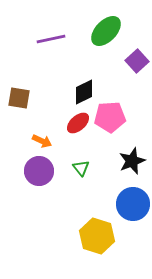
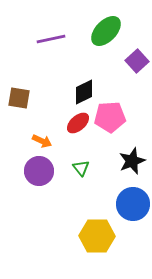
yellow hexagon: rotated 16 degrees counterclockwise
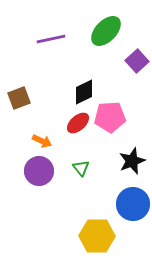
brown square: rotated 30 degrees counterclockwise
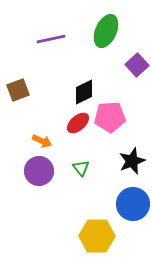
green ellipse: rotated 20 degrees counterclockwise
purple square: moved 4 px down
brown square: moved 1 px left, 8 px up
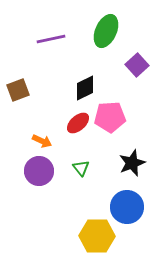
black diamond: moved 1 px right, 4 px up
black star: moved 2 px down
blue circle: moved 6 px left, 3 px down
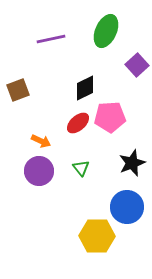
orange arrow: moved 1 px left
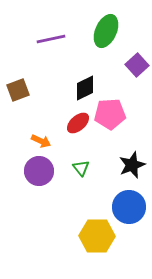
pink pentagon: moved 3 px up
black star: moved 2 px down
blue circle: moved 2 px right
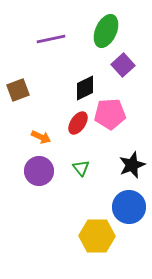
purple square: moved 14 px left
red ellipse: rotated 15 degrees counterclockwise
orange arrow: moved 4 px up
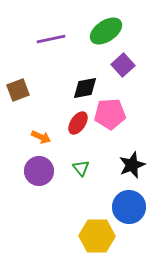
green ellipse: rotated 32 degrees clockwise
black diamond: rotated 16 degrees clockwise
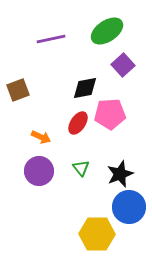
green ellipse: moved 1 px right
black star: moved 12 px left, 9 px down
yellow hexagon: moved 2 px up
